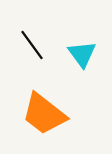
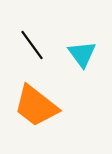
orange trapezoid: moved 8 px left, 8 px up
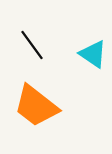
cyan triangle: moved 11 px right; rotated 20 degrees counterclockwise
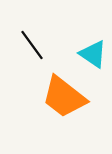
orange trapezoid: moved 28 px right, 9 px up
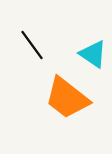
orange trapezoid: moved 3 px right, 1 px down
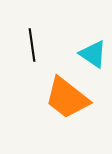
black line: rotated 28 degrees clockwise
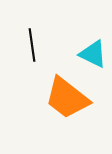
cyan triangle: rotated 8 degrees counterclockwise
